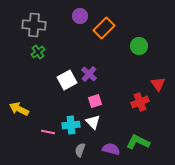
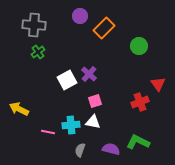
white triangle: rotated 35 degrees counterclockwise
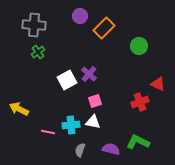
red triangle: rotated 28 degrees counterclockwise
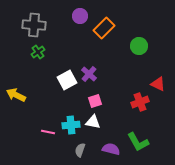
yellow arrow: moved 3 px left, 14 px up
green L-shape: rotated 145 degrees counterclockwise
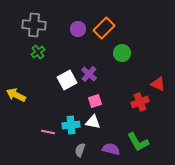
purple circle: moved 2 px left, 13 px down
green circle: moved 17 px left, 7 px down
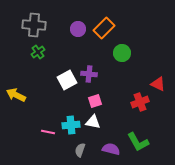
purple cross: rotated 35 degrees counterclockwise
